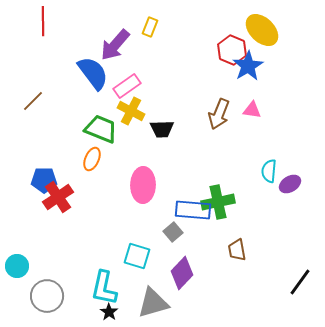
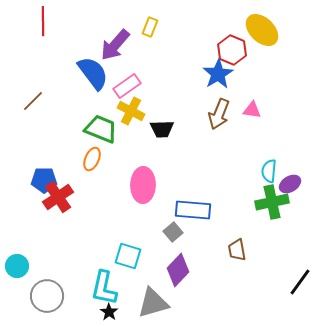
blue star: moved 30 px left, 8 px down
green cross: moved 54 px right
cyan square: moved 9 px left
purple diamond: moved 4 px left, 3 px up
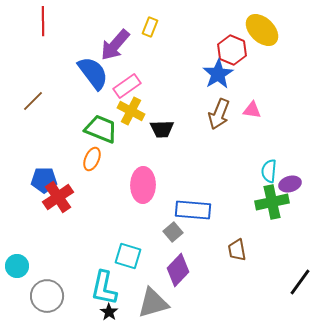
purple ellipse: rotated 15 degrees clockwise
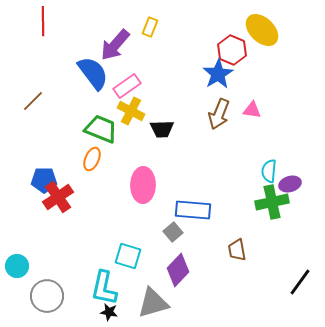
black star: rotated 24 degrees counterclockwise
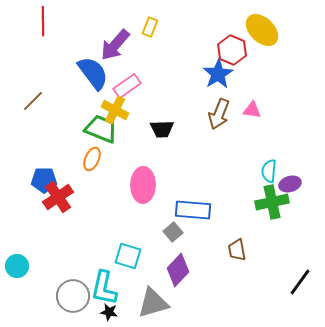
yellow cross: moved 16 px left, 1 px up
gray circle: moved 26 px right
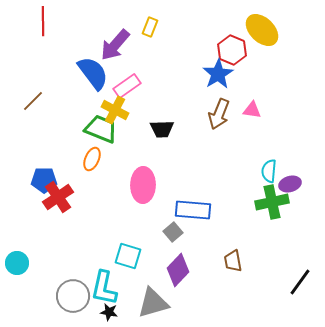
brown trapezoid: moved 4 px left, 11 px down
cyan circle: moved 3 px up
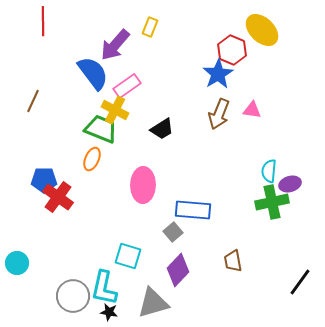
brown line: rotated 20 degrees counterclockwise
black trapezoid: rotated 30 degrees counterclockwise
red cross: rotated 20 degrees counterclockwise
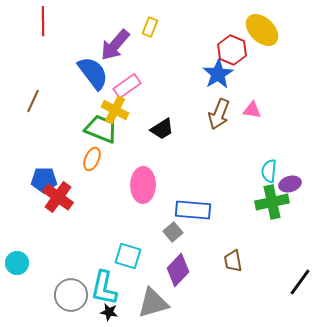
gray circle: moved 2 px left, 1 px up
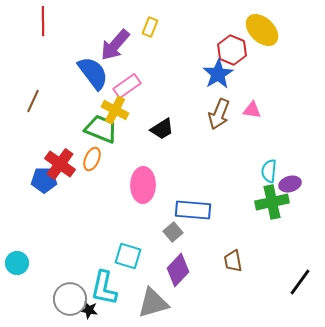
red cross: moved 2 px right, 33 px up
gray circle: moved 1 px left, 4 px down
black star: moved 20 px left, 2 px up
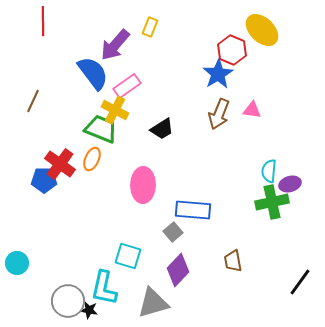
gray circle: moved 2 px left, 2 px down
